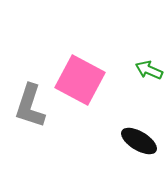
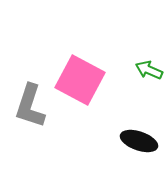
black ellipse: rotated 12 degrees counterclockwise
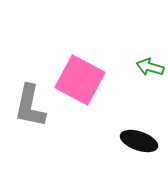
green arrow: moved 1 px right, 3 px up; rotated 8 degrees counterclockwise
gray L-shape: rotated 6 degrees counterclockwise
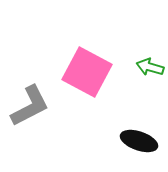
pink square: moved 7 px right, 8 px up
gray L-shape: rotated 129 degrees counterclockwise
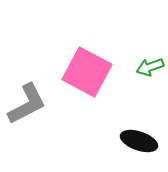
green arrow: rotated 36 degrees counterclockwise
gray L-shape: moved 3 px left, 2 px up
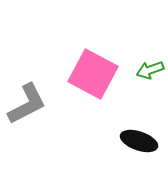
green arrow: moved 3 px down
pink square: moved 6 px right, 2 px down
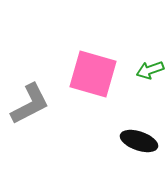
pink square: rotated 12 degrees counterclockwise
gray L-shape: moved 3 px right
